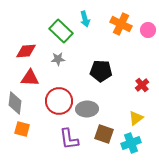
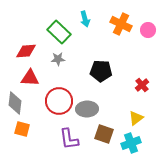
green rectangle: moved 2 px left, 1 px down
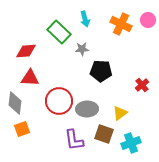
pink circle: moved 10 px up
gray star: moved 24 px right, 10 px up
yellow triangle: moved 16 px left, 5 px up
orange square: rotated 35 degrees counterclockwise
purple L-shape: moved 5 px right, 1 px down
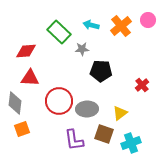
cyan arrow: moved 6 px right, 6 px down; rotated 119 degrees clockwise
orange cross: moved 2 px down; rotated 25 degrees clockwise
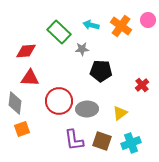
orange cross: rotated 15 degrees counterclockwise
brown square: moved 2 px left, 7 px down
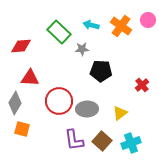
red diamond: moved 5 px left, 5 px up
gray diamond: rotated 25 degrees clockwise
orange square: rotated 35 degrees clockwise
brown square: rotated 24 degrees clockwise
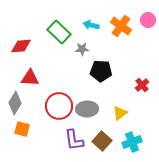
red circle: moved 5 px down
cyan cross: moved 1 px right, 1 px up
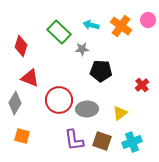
red diamond: rotated 70 degrees counterclockwise
red triangle: rotated 18 degrees clockwise
red circle: moved 6 px up
orange square: moved 7 px down
brown square: rotated 24 degrees counterclockwise
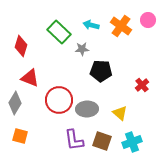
yellow triangle: rotated 42 degrees counterclockwise
orange square: moved 2 px left
